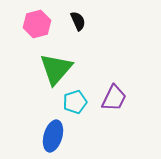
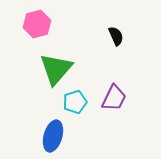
black semicircle: moved 38 px right, 15 px down
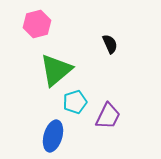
black semicircle: moved 6 px left, 8 px down
green triangle: moved 1 px down; rotated 9 degrees clockwise
purple trapezoid: moved 6 px left, 18 px down
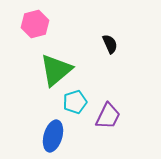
pink hexagon: moved 2 px left
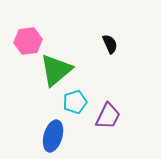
pink hexagon: moved 7 px left, 17 px down; rotated 8 degrees clockwise
